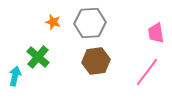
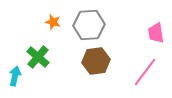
gray hexagon: moved 1 px left, 2 px down
pink line: moved 2 px left
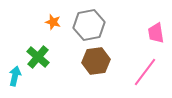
gray hexagon: rotated 8 degrees counterclockwise
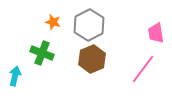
gray hexagon: rotated 16 degrees counterclockwise
green cross: moved 4 px right, 4 px up; rotated 20 degrees counterclockwise
brown hexagon: moved 4 px left, 2 px up; rotated 16 degrees counterclockwise
pink line: moved 2 px left, 3 px up
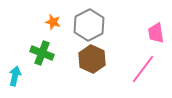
brown hexagon: rotated 12 degrees counterclockwise
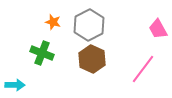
pink trapezoid: moved 2 px right, 4 px up; rotated 20 degrees counterclockwise
cyan arrow: moved 9 px down; rotated 78 degrees clockwise
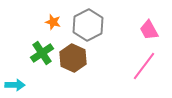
gray hexagon: moved 1 px left
pink trapezoid: moved 9 px left, 1 px down
green cross: rotated 35 degrees clockwise
brown hexagon: moved 19 px left, 1 px up
pink line: moved 1 px right, 3 px up
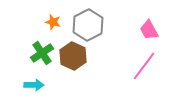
brown hexagon: moved 2 px up
cyan arrow: moved 19 px right
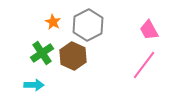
orange star: rotated 14 degrees clockwise
pink line: moved 1 px up
